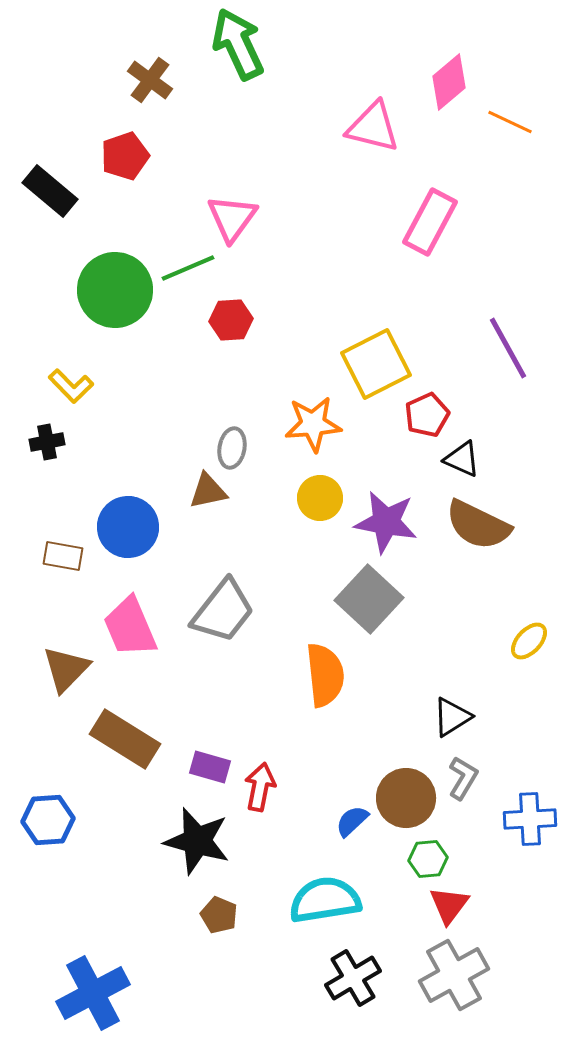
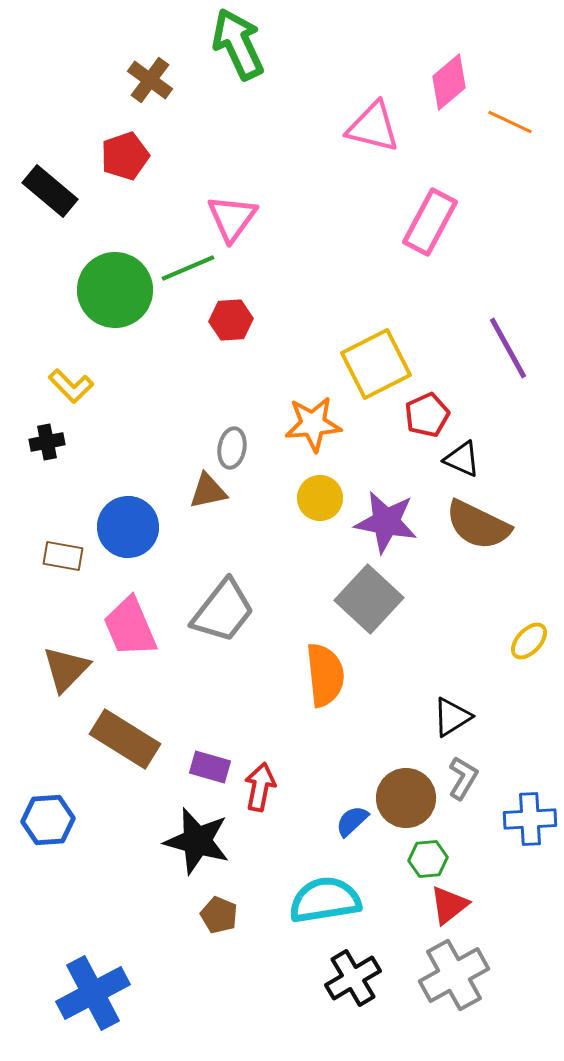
red triangle at (449, 905): rotated 15 degrees clockwise
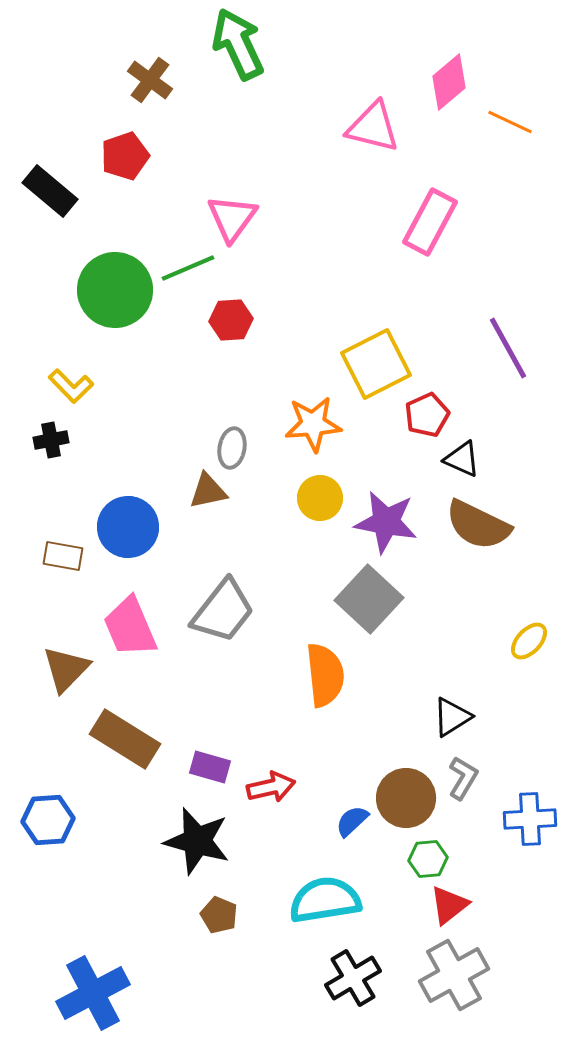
black cross at (47, 442): moved 4 px right, 2 px up
red arrow at (260, 787): moved 11 px right; rotated 66 degrees clockwise
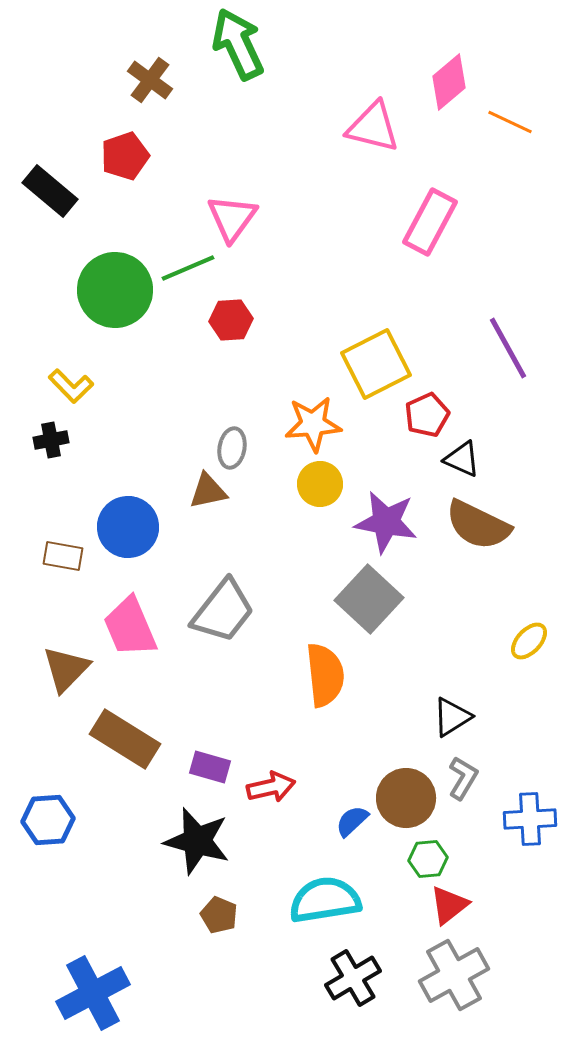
yellow circle at (320, 498): moved 14 px up
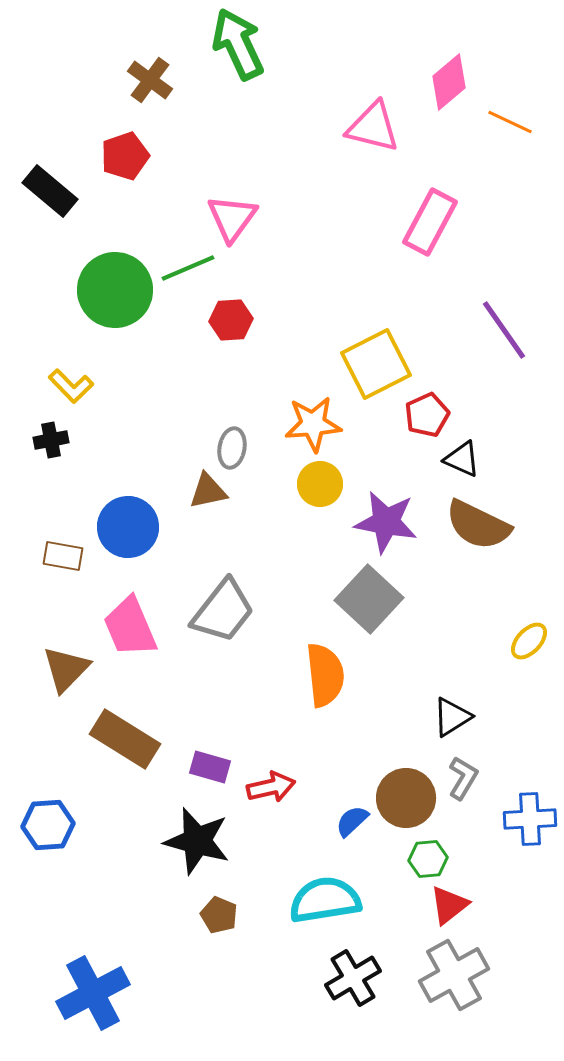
purple line at (508, 348): moved 4 px left, 18 px up; rotated 6 degrees counterclockwise
blue hexagon at (48, 820): moved 5 px down
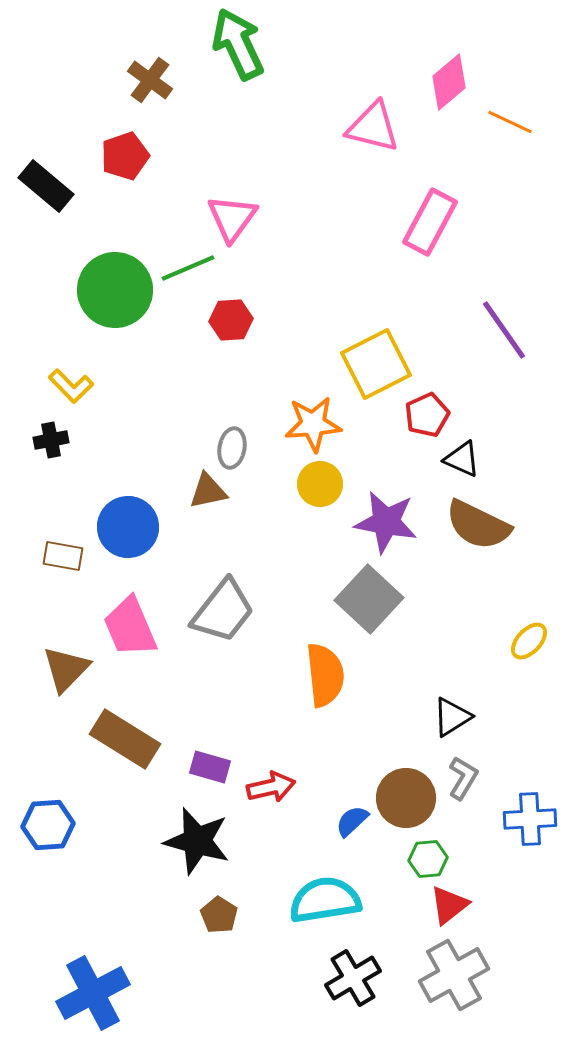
black rectangle at (50, 191): moved 4 px left, 5 px up
brown pentagon at (219, 915): rotated 9 degrees clockwise
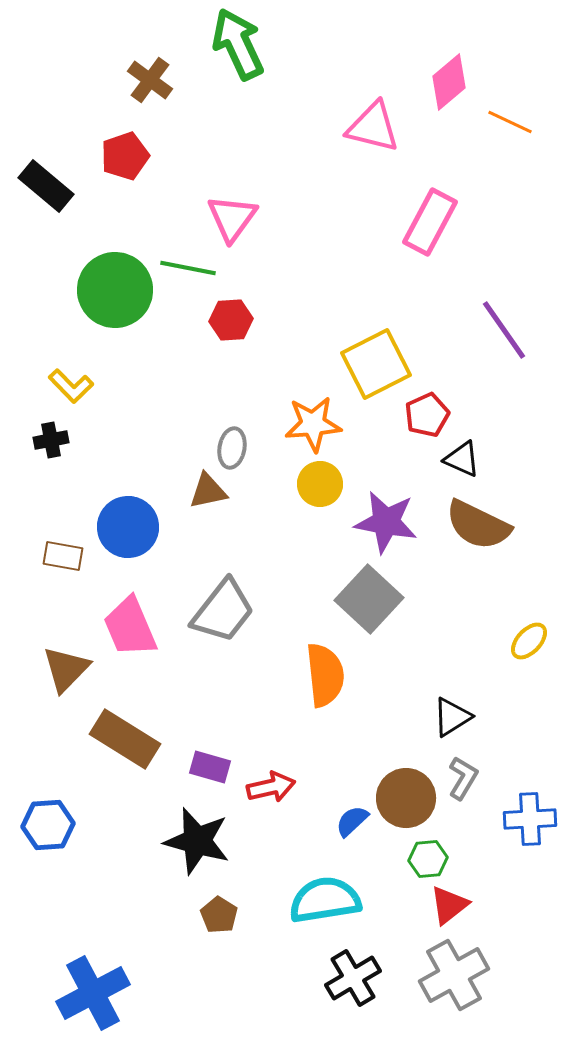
green line at (188, 268): rotated 34 degrees clockwise
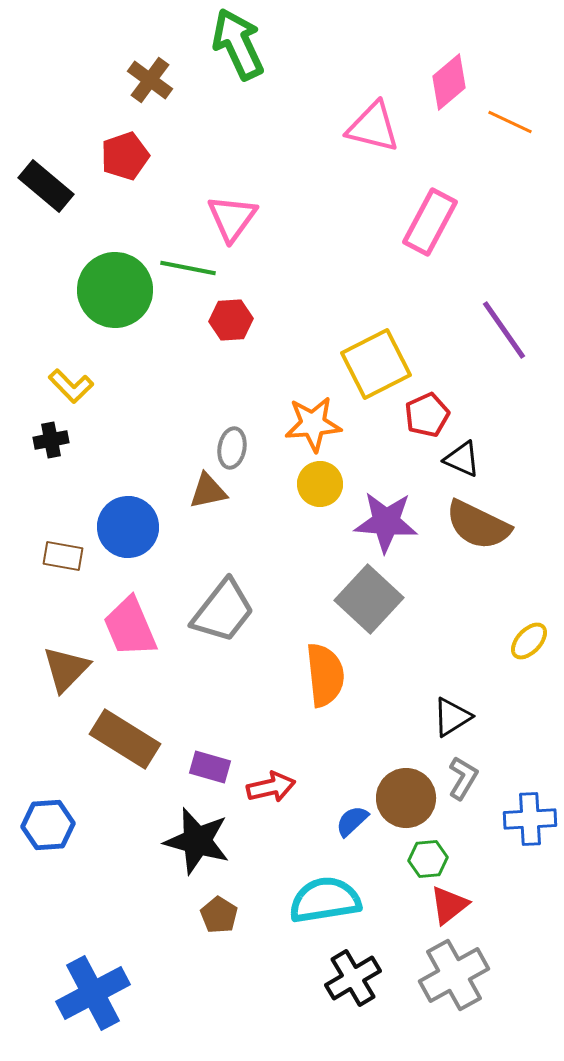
purple star at (386, 522): rotated 6 degrees counterclockwise
